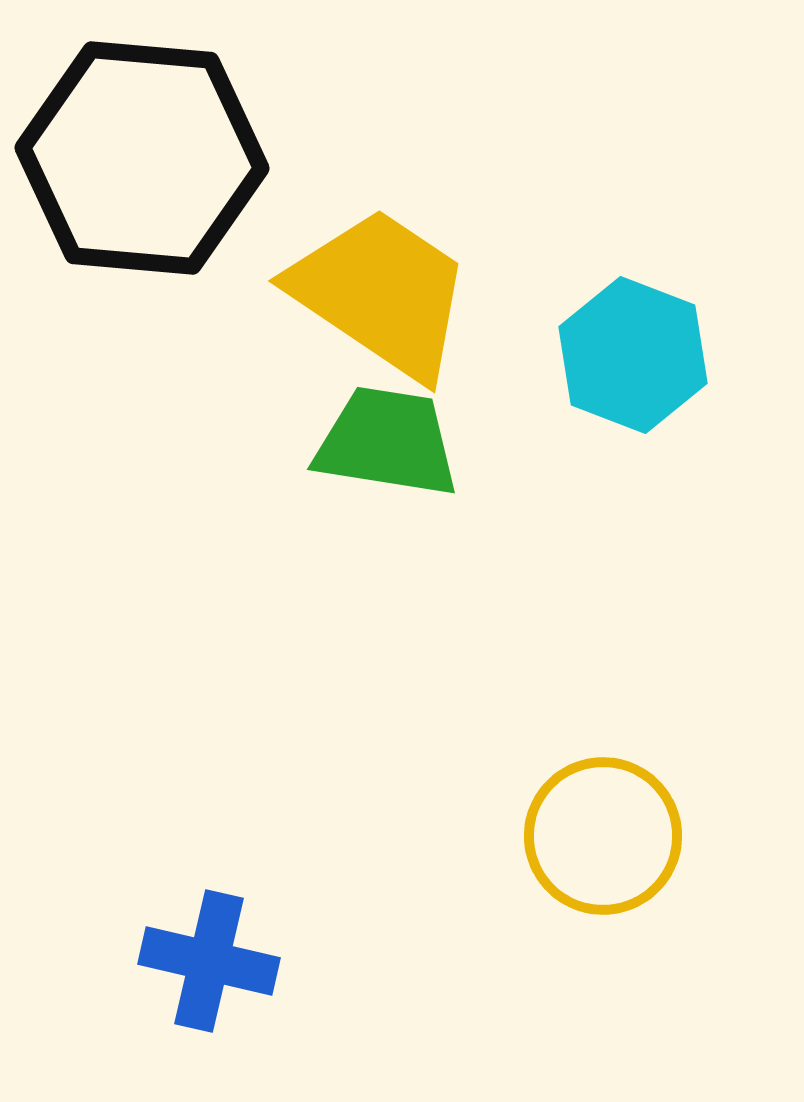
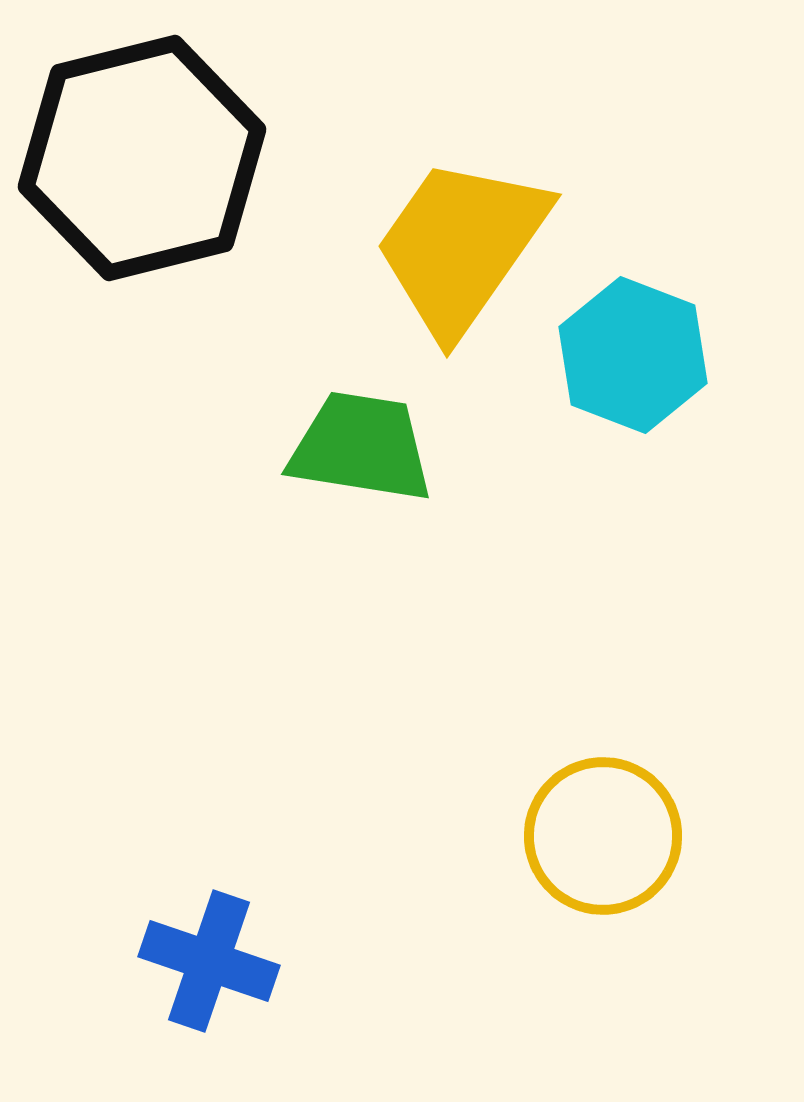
black hexagon: rotated 19 degrees counterclockwise
yellow trapezoid: moved 80 px right, 47 px up; rotated 89 degrees counterclockwise
green trapezoid: moved 26 px left, 5 px down
blue cross: rotated 6 degrees clockwise
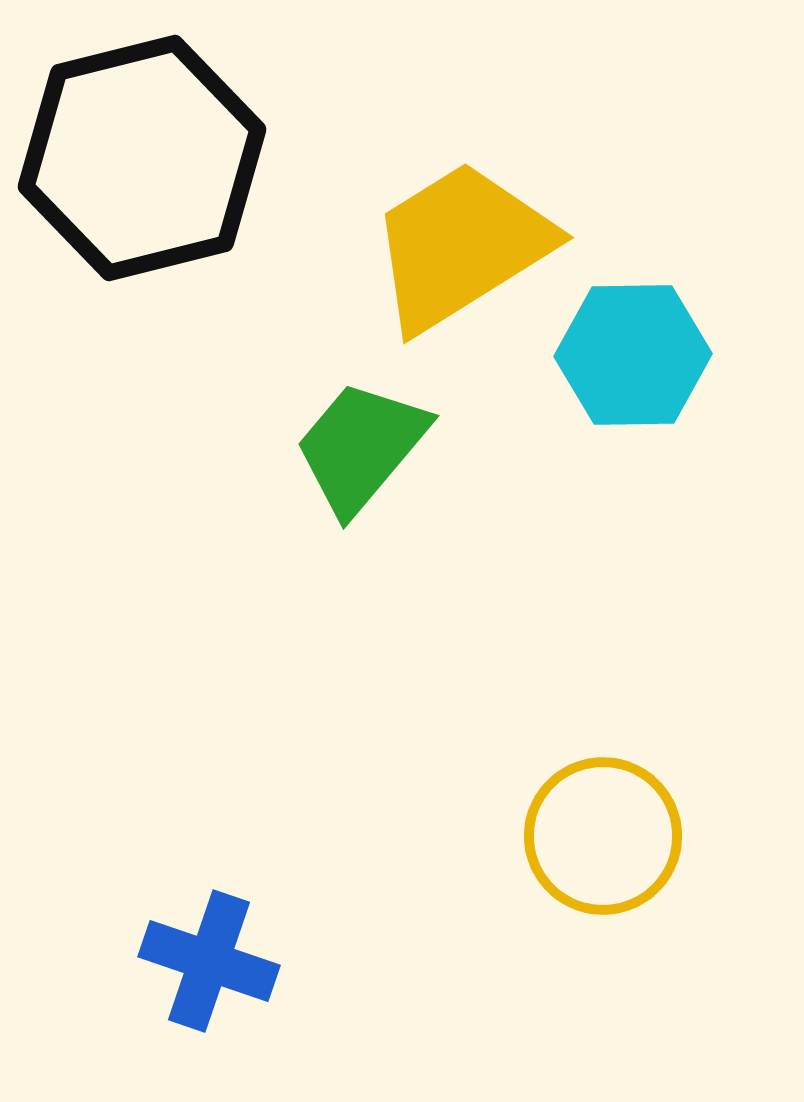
yellow trapezoid: rotated 23 degrees clockwise
cyan hexagon: rotated 22 degrees counterclockwise
green trapezoid: rotated 59 degrees counterclockwise
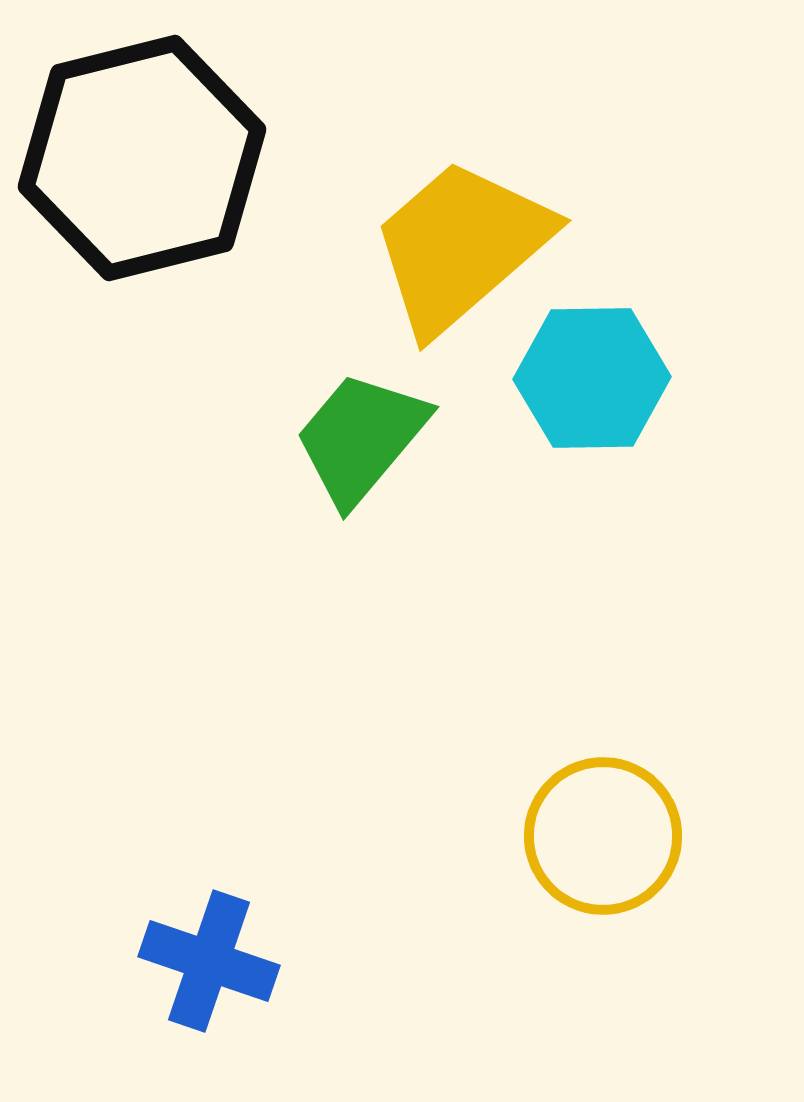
yellow trapezoid: rotated 9 degrees counterclockwise
cyan hexagon: moved 41 px left, 23 px down
green trapezoid: moved 9 px up
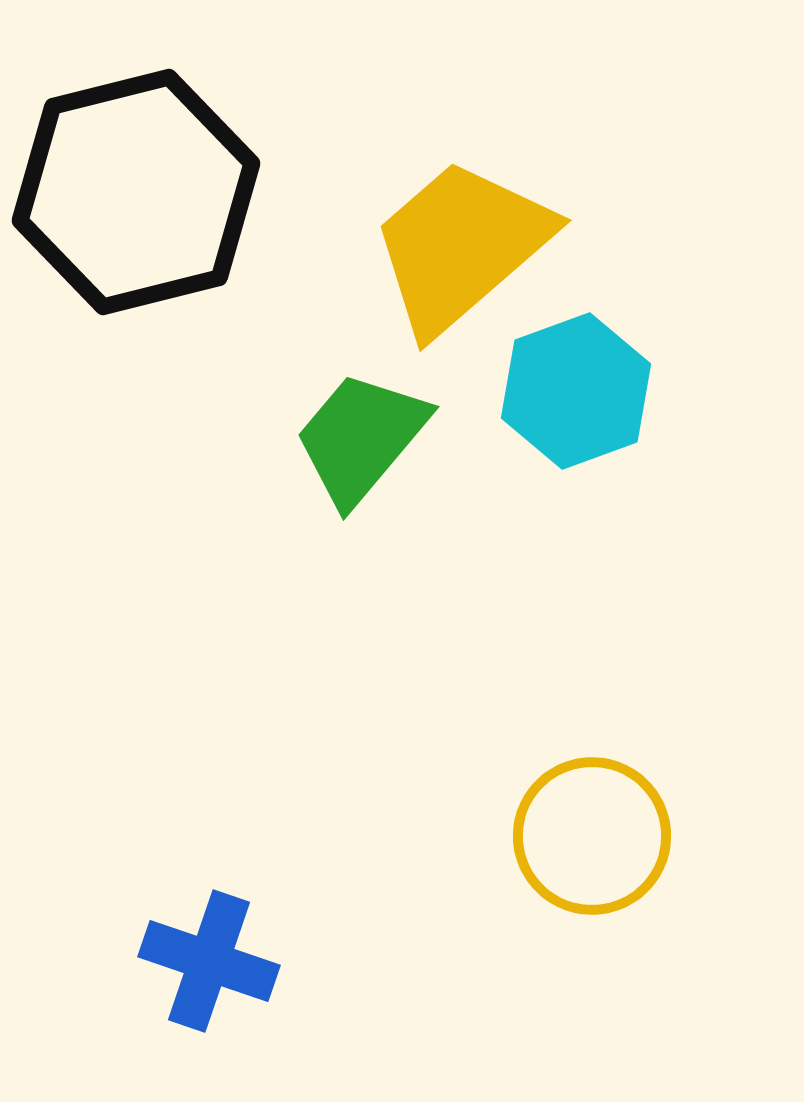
black hexagon: moved 6 px left, 34 px down
cyan hexagon: moved 16 px left, 13 px down; rotated 19 degrees counterclockwise
yellow circle: moved 11 px left
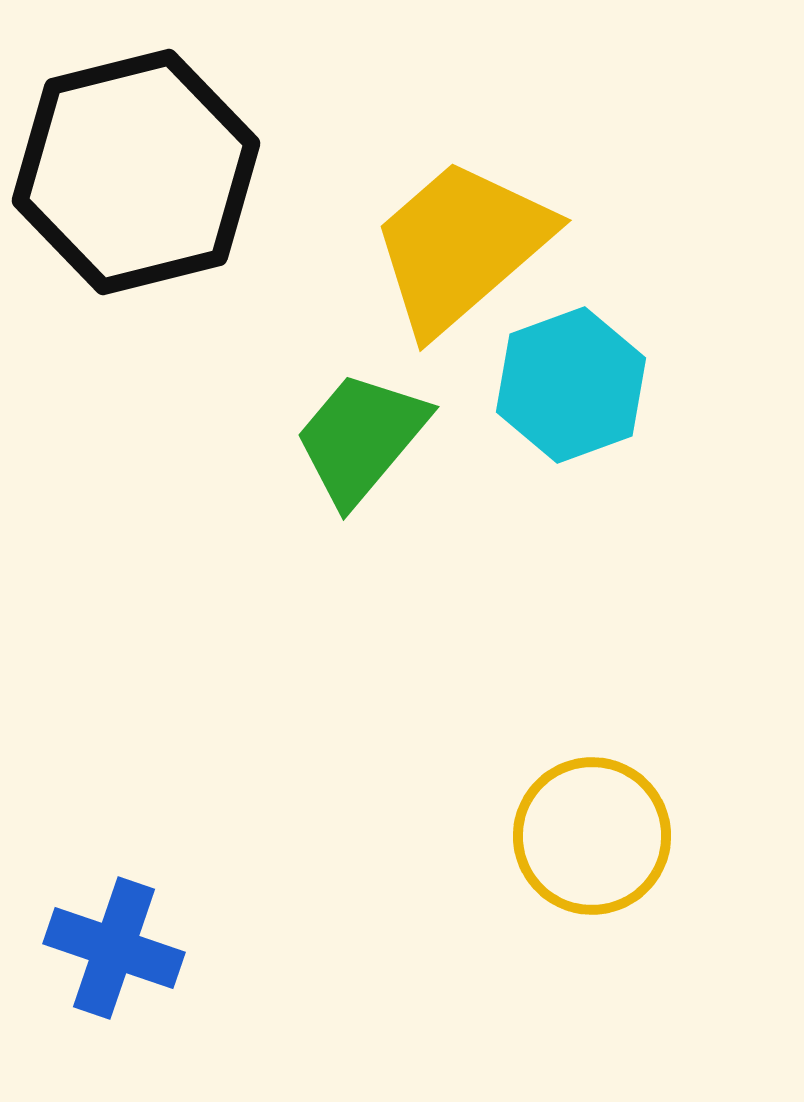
black hexagon: moved 20 px up
cyan hexagon: moved 5 px left, 6 px up
blue cross: moved 95 px left, 13 px up
